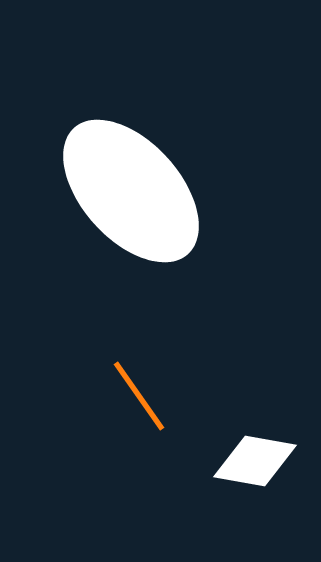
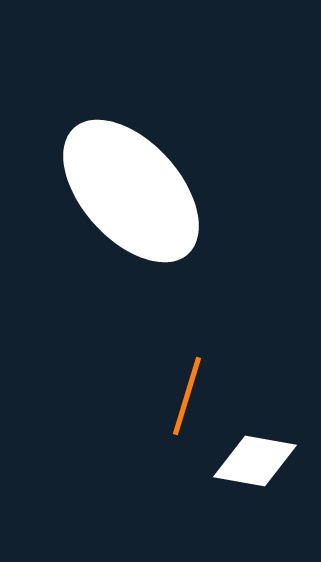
orange line: moved 48 px right; rotated 52 degrees clockwise
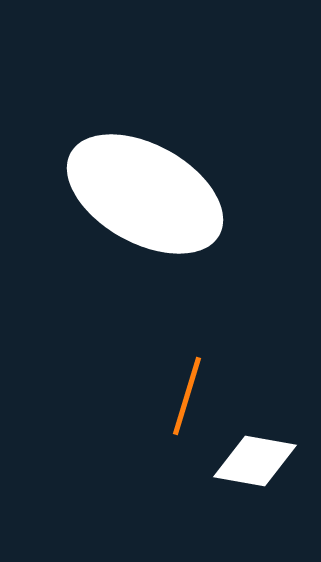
white ellipse: moved 14 px right, 3 px down; rotated 19 degrees counterclockwise
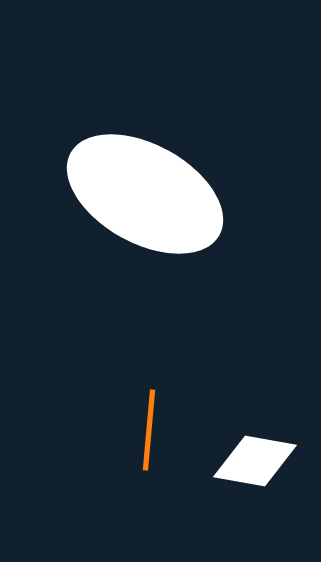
orange line: moved 38 px left, 34 px down; rotated 12 degrees counterclockwise
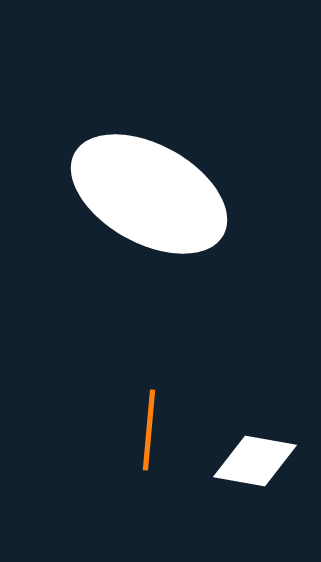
white ellipse: moved 4 px right
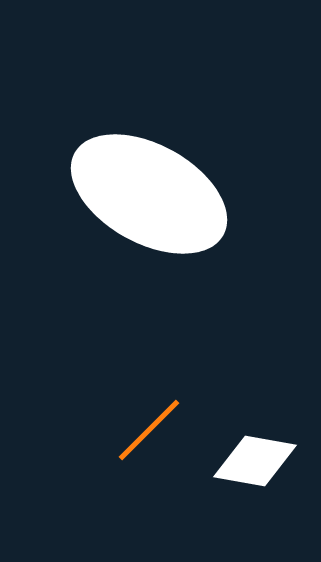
orange line: rotated 40 degrees clockwise
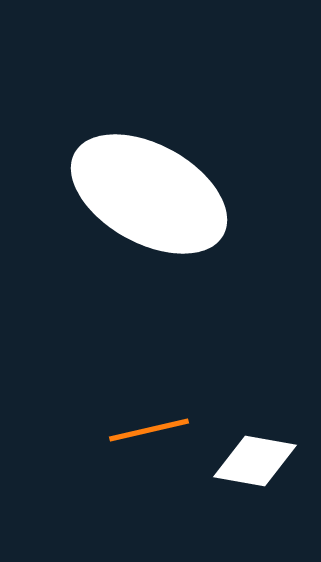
orange line: rotated 32 degrees clockwise
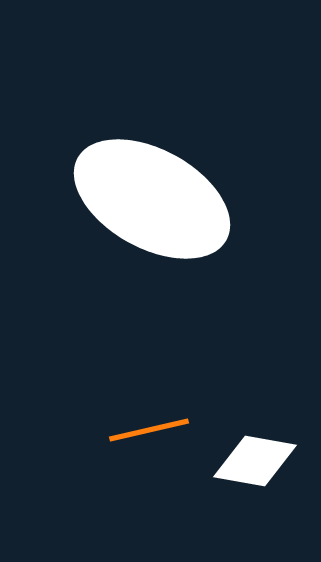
white ellipse: moved 3 px right, 5 px down
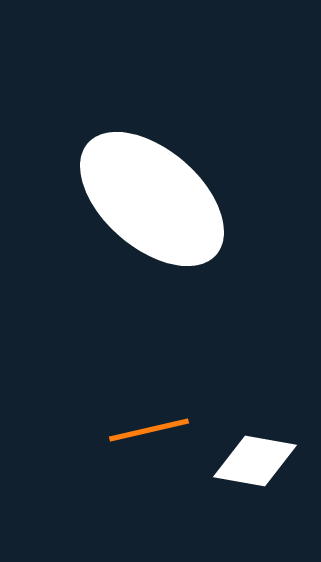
white ellipse: rotated 12 degrees clockwise
